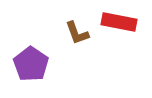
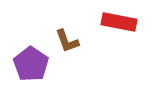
brown L-shape: moved 10 px left, 8 px down
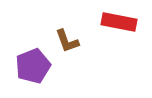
purple pentagon: moved 2 px right, 2 px down; rotated 16 degrees clockwise
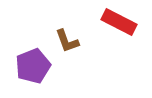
red rectangle: rotated 16 degrees clockwise
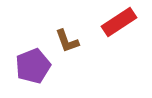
red rectangle: rotated 60 degrees counterclockwise
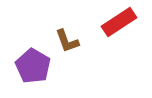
purple pentagon: rotated 20 degrees counterclockwise
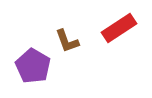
red rectangle: moved 6 px down
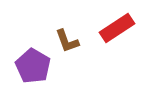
red rectangle: moved 2 px left
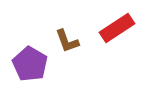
purple pentagon: moved 3 px left, 2 px up
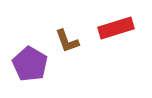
red rectangle: moved 1 px left; rotated 16 degrees clockwise
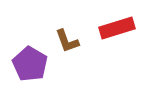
red rectangle: moved 1 px right
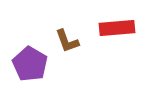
red rectangle: rotated 12 degrees clockwise
